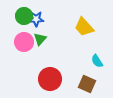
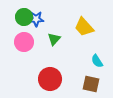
green circle: moved 1 px down
green triangle: moved 14 px right
brown square: moved 4 px right; rotated 12 degrees counterclockwise
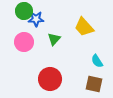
green circle: moved 6 px up
brown square: moved 3 px right
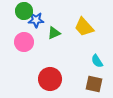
blue star: moved 1 px down
green triangle: moved 6 px up; rotated 24 degrees clockwise
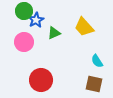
blue star: rotated 28 degrees counterclockwise
red circle: moved 9 px left, 1 px down
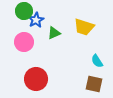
yellow trapezoid: rotated 30 degrees counterclockwise
red circle: moved 5 px left, 1 px up
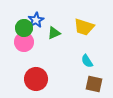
green circle: moved 17 px down
cyan semicircle: moved 10 px left
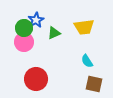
yellow trapezoid: rotated 25 degrees counterclockwise
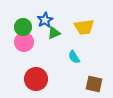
blue star: moved 9 px right
green circle: moved 1 px left, 1 px up
cyan semicircle: moved 13 px left, 4 px up
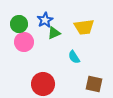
green circle: moved 4 px left, 3 px up
red circle: moved 7 px right, 5 px down
